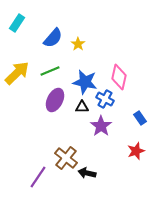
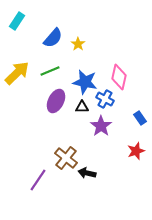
cyan rectangle: moved 2 px up
purple ellipse: moved 1 px right, 1 px down
purple line: moved 3 px down
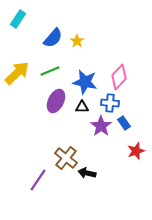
cyan rectangle: moved 1 px right, 2 px up
yellow star: moved 1 px left, 3 px up
pink diamond: rotated 30 degrees clockwise
blue cross: moved 5 px right, 4 px down; rotated 24 degrees counterclockwise
blue rectangle: moved 16 px left, 5 px down
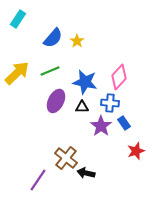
black arrow: moved 1 px left
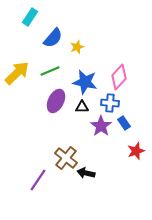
cyan rectangle: moved 12 px right, 2 px up
yellow star: moved 6 px down; rotated 16 degrees clockwise
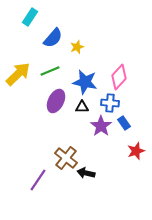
yellow arrow: moved 1 px right, 1 px down
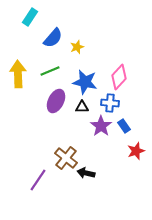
yellow arrow: rotated 48 degrees counterclockwise
blue rectangle: moved 3 px down
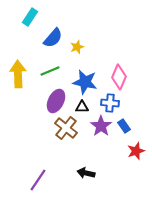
pink diamond: rotated 20 degrees counterclockwise
brown cross: moved 30 px up
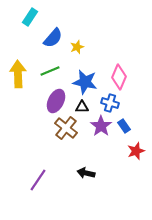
blue cross: rotated 12 degrees clockwise
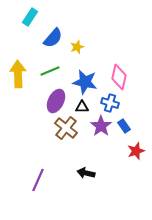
pink diamond: rotated 10 degrees counterclockwise
purple line: rotated 10 degrees counterclockwise
